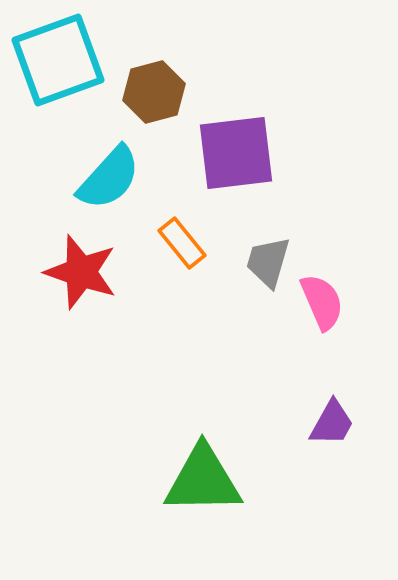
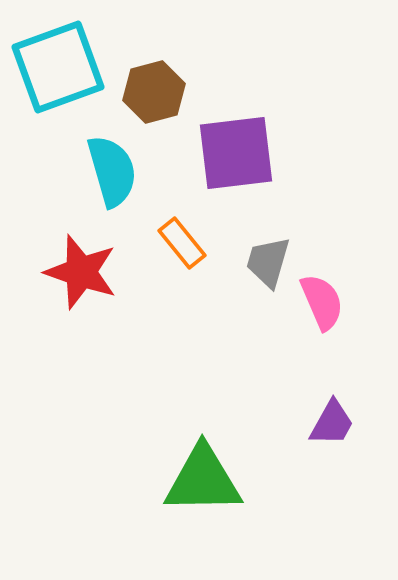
cyan square: moved 7 px down
cyan semicircle: moved 3 px right, 7 px up; rotated 58 degrees counterclockwise
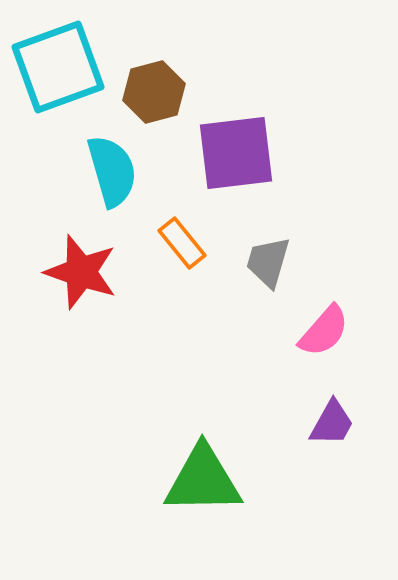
pink semicircle: moved 2 px right, 29 px down; rotated 64 degrees clockwise
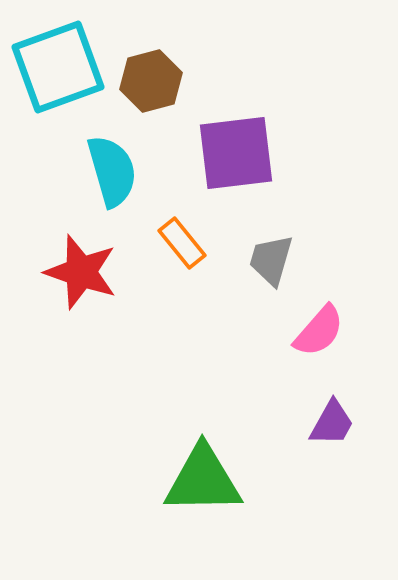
brown hexagon: moved 3 px left, 11 px up
gray trapezoid: moved 3 px right, 2 px up
pink semicircle: moved 5 px left
